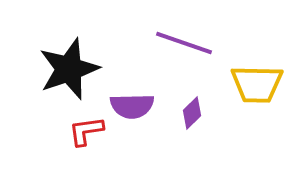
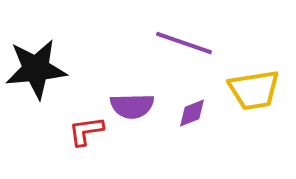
black star: moved 33 px left; rotated 14 degrees clockwise
yellow trapezoid: moved 3 px left, 6 px down; rotated 10 degrees counterclockwise
purple diamond: rotated 24 degrees clockwise
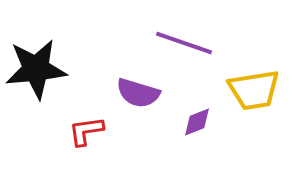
purple semicircle: moved 6 px right, 13 px up; rotated 18 degrees clockwise
purple diamond: moved 5 px right, 9 px down
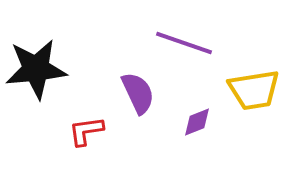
purple semicircle: rotated 132 degrees counterclockwise
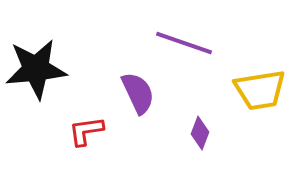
yellow trapezoid: moved 6 px right
purple diamond: moved 3 px right, 11 px down; rotated 48 degrees counterclockwise
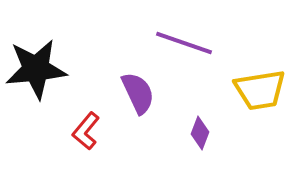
red L-shape: rotated 42 degrees counterclockwise
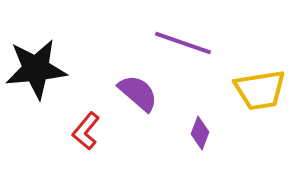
purple line: moved 1 px left
purple semicircle: rotated 24 degrees counterclockwise
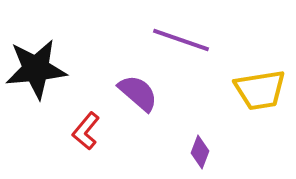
purple line: moved 2 px left, 3 px up
purple diamond: moved 19 px down
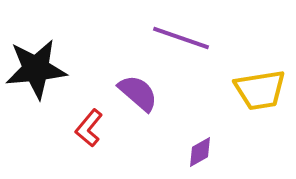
purple line: moved 2 px up
red L-shape: moved 3 px right, 3 px up
purple diamond: rotated 40 degrees clockwise
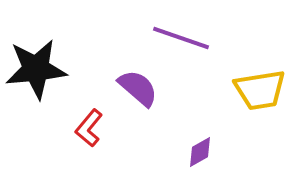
purple semicircle: moved 5 px up
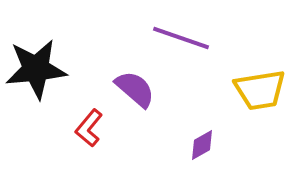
purple semicircle: moved 3 px left, 1 px down
purple diamond: moved 2 px right, 7 px up
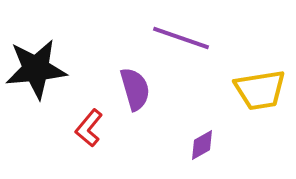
purple semicircle: rotated 33 degrees clockwise
